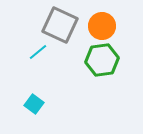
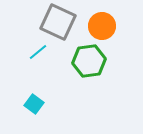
gray square: moved 2 px left, 3 px up
green hexagon: moved 13 px left, 1 px down
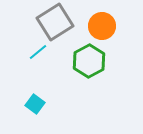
gray square: moved 3 px left; rotated 33 degrees clockwise
green hexagon: rotated 20 degrees counterclockwise
cyan square: moved 1 px right
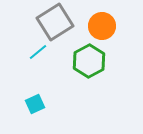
cyan square: rotated 30 degrees clockwise
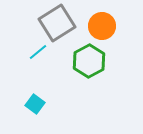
gray square: moved 2 px right, 1 px down
cyan square: rotated 30 degrees counterclockwise
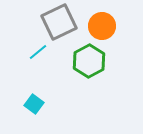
gray square: moved 2 px right, 1 px up; rotated 6 degrees clockwise
cyan square: moved 1 px left
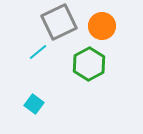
green hexagon: moved 3 px down
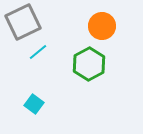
gray square: moved 36 px left
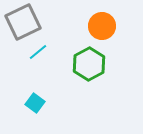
cyan square: moved 1 px right, 1 px up
